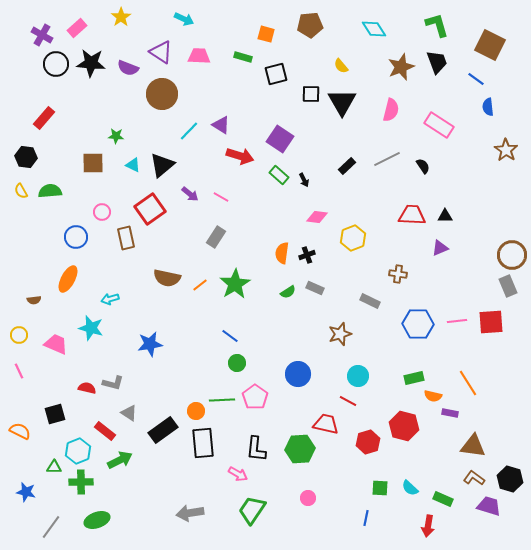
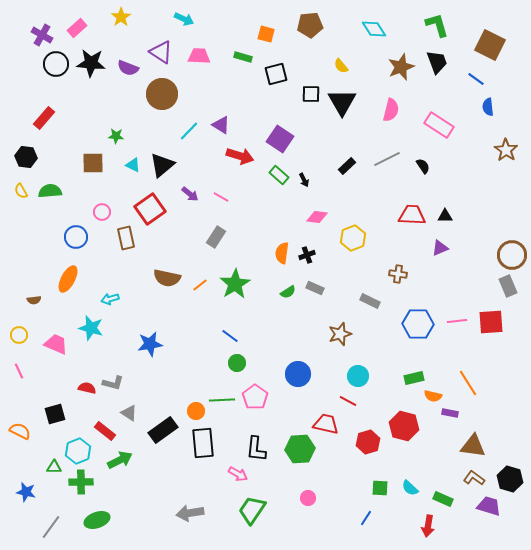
blue line at (366, 518): rotated 21 degrees clockwise
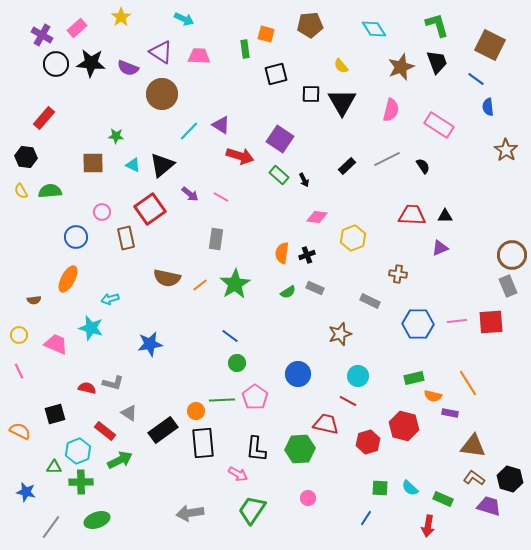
green rectangle at (243, 57): moved 2 px right, 8 px up; rotated 66 degrees clockwise
gray rectangle at (216, 237): moved 2 px down; rotated 25 degrees counterclockwise
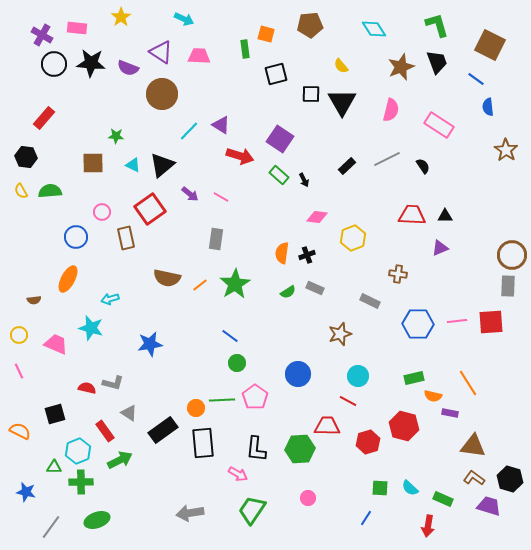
pink rectangle at (77, 28): rotated 48 degrees clockwise
black circle at (56, 64): moved 2 px left
gray rectangle at (508, 286): rotated 25 degrees clockwise
orange circle at (196, 411): moved 3 px up
red trapezoid at (326, 424): moved 1 px right, 2 px down; rotated 12 degrees counterclockwise
red rectangle at (105, 431): rotated 15 degrees clockwise
